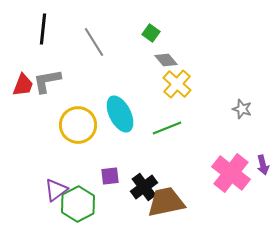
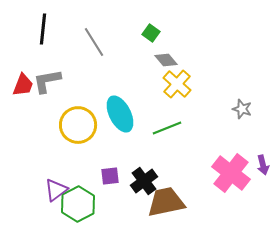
black cross: moved 6 px up
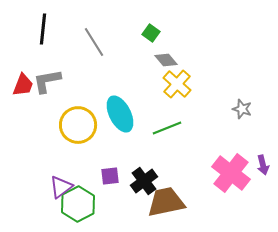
purple triangle: moved 5 px right, 3 px up
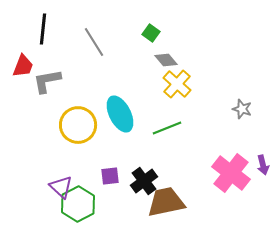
red trapezoid: moved 19 px up
purple triangle: rotated 40 degrees counterclockwise
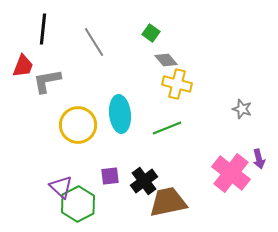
yellow cross: rotated 28 degrees counterclockwise
cyan ellipse: rotated 21 degrees clockwise
purple arrow: moved 4 px left, 6 px up
brown trapezoid: moved 2 px right
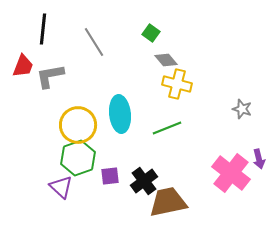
gray L-shape: moved 3 px right, 5 px up
green hexagon: moved 46 px up; rotated 8 degrees clockwise
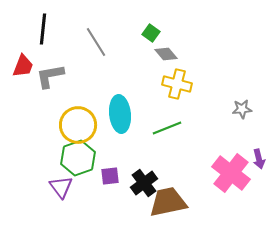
gray line: moved 2 px right
gray diamond: moved 6 px up
gray star: rotated 24 degrees counterclockwise
black cross: moved 2 px down
purple triangle: rotated 10 degrees clockwise
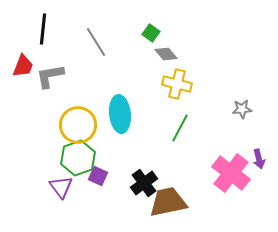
green line: moved 13 px right; rotated 40 degrees counterclockwise
purple square: moved 12 px left; rotated 30 degrees clockwise
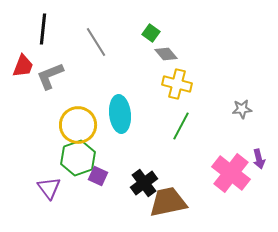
gray L-shape: rotated 12 degrees counterclockwise
green line: moved 1 px right, 2 px up
purple triangle: moved 12 px left, 1 px down
